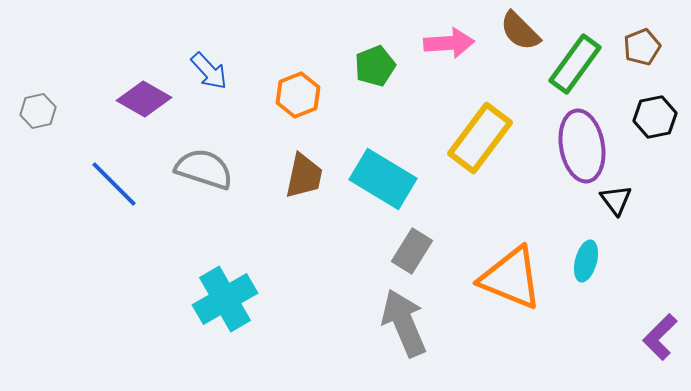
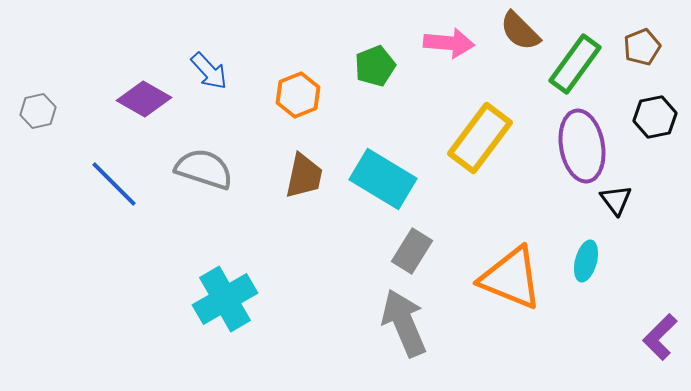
pink arrow: rotated 9 degrees clockwise
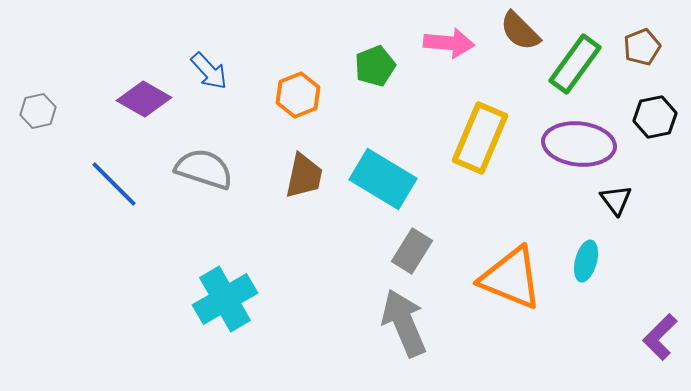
yellow rectangle: rotated 14 degrees counterclockwise
purple ellipse: moved 3 px left, 2 px up; rotated 74 degrees counterclockwise
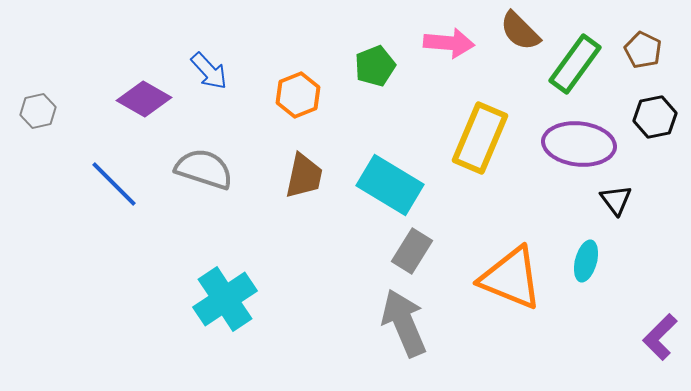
brown pentagon: moved 1 px right, 3 px down; rotated 24 degrees counterclockwise
cyan rectangle: moved 7 px right, 6 px down
cyan cross: rotated 4 degrees counterclockwise
